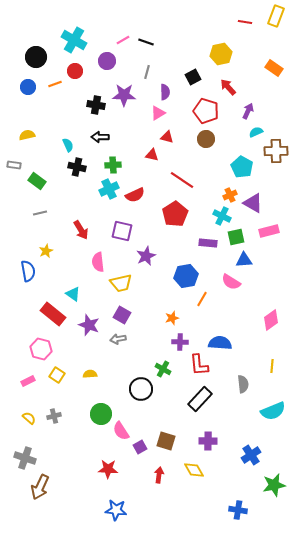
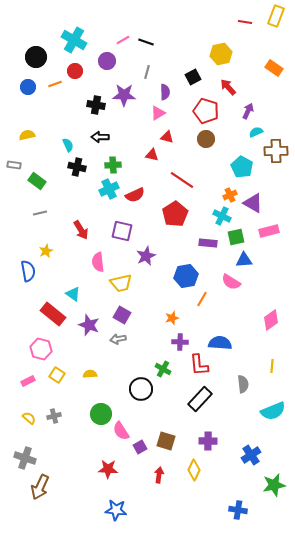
yellow diamond at (194, 470): rotated 55 degrees clockwise
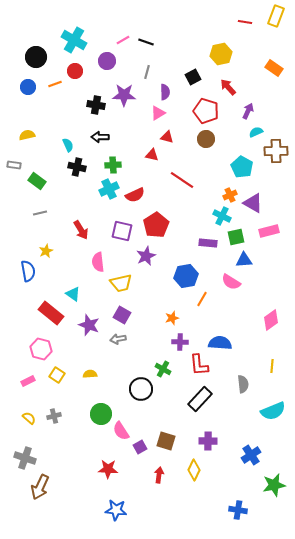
red pentagon at (175, 214): moved 19 px left, 11 px down
red rectangle at (53, 314): moved 2 px left, 1 px up
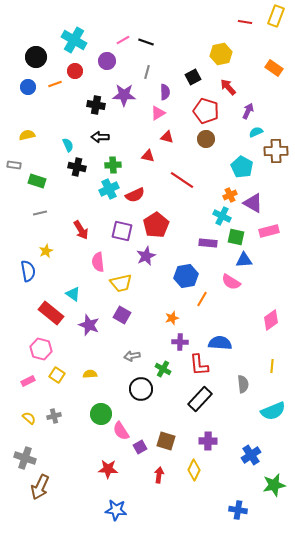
red triangle at (152, 155): moved 4 px left, 1 px down
green rectangle at (37, 181): rotated 18 degrees counterclockwise
green square at (236, 237): rotated 24 degrees clockwise
gray arrow at (118, 339): moved 14 px right, 17 px down
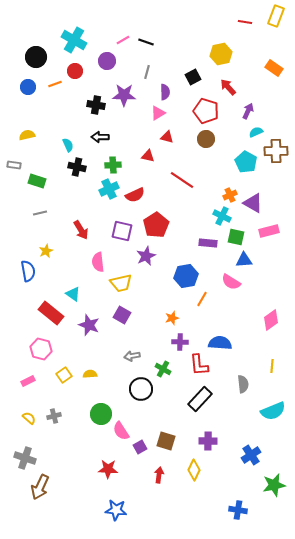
cyan pentagon at (242, 167): moved 4 px right, 5 px up
yellow square at (57, 375): moved 7 px right; rotated 21 degrees clockwise
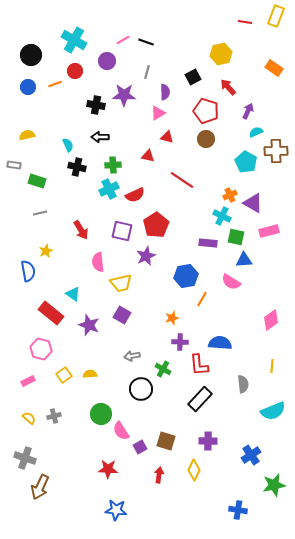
black circle at (36, 57): moved 5 px left, 2 px up
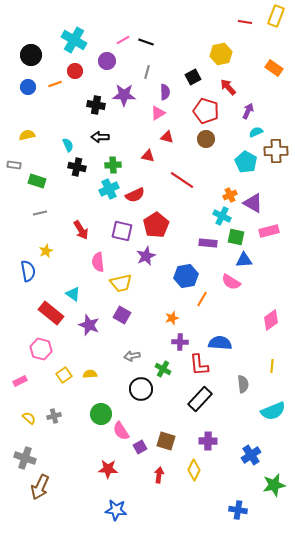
pink rectangle at (28, 381): moved 8 px left
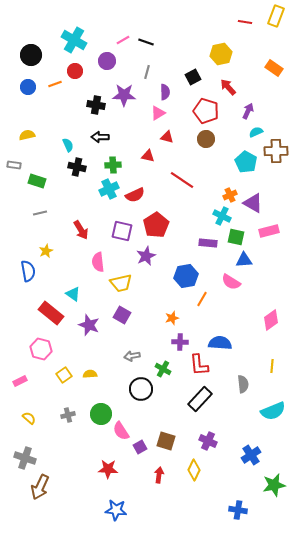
gray cross at (54, 416): moved 14 px right, 1 px up
purple cross at (208, 441): rotated 24 degrees clockwise
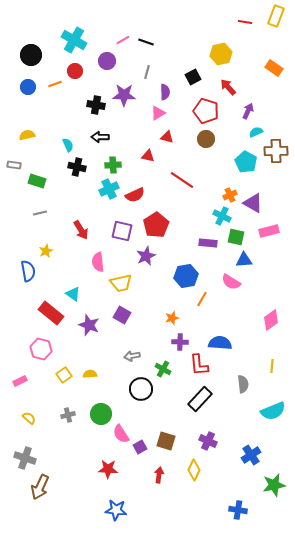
pink semicircle at (121, 431): moved 3 px down
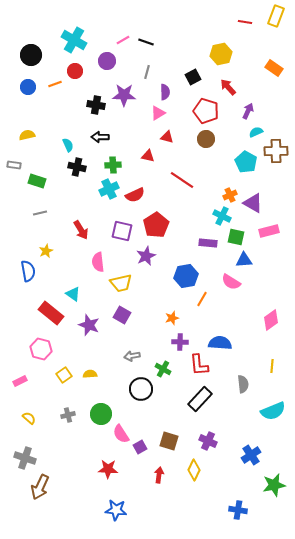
brown square at (166, 441): moved 3 px right
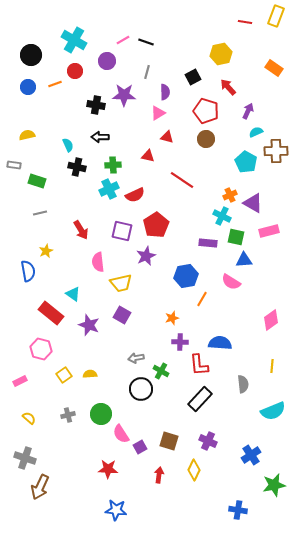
gray arrow at (132, 356): moved 4 px right, 2 px down
green cross at (163, 369): moved 2 px left, 2 px down
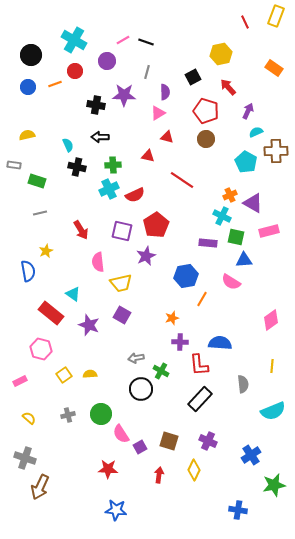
red line at (245, 22): rotated 56 degrees clockwise
